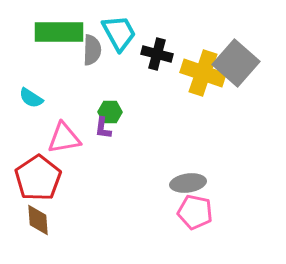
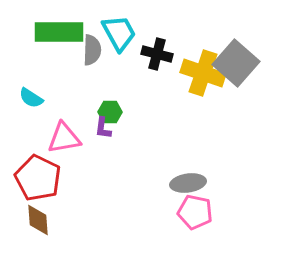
red pentagon: rotated 12 degrees counterclockwise
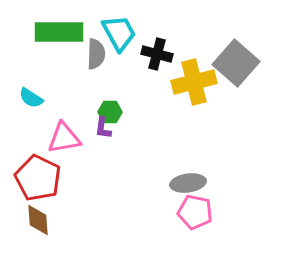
gray semicircle: moved 4 px right, 4 px down
yellow cross: moved 9 px left, 9 px down; rotated 33 degrees counterclockwise
